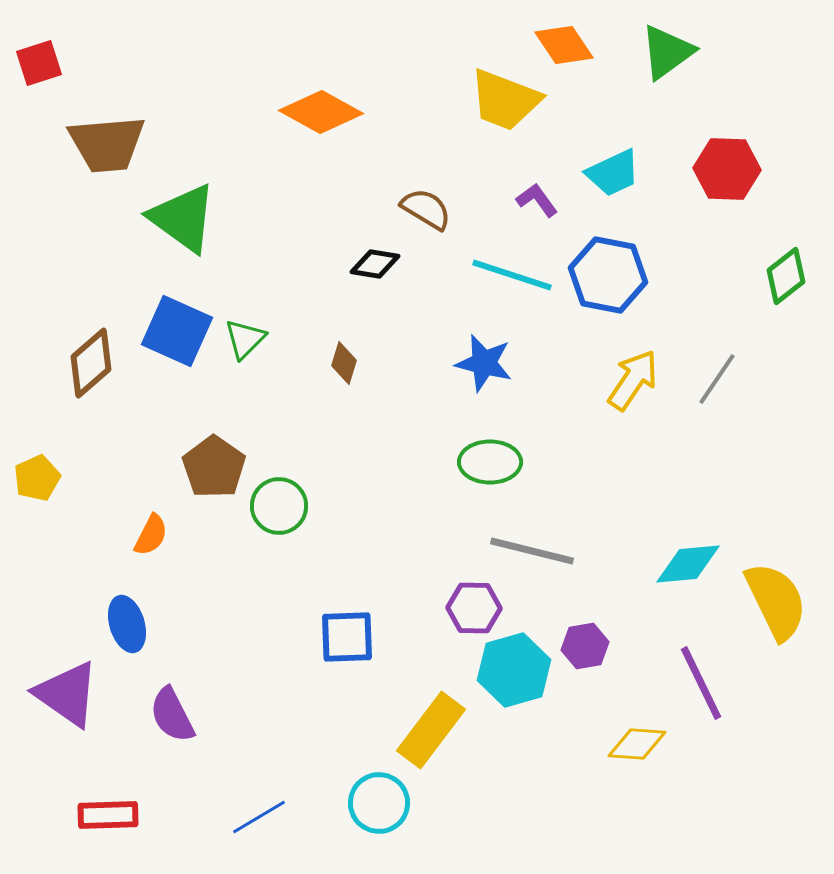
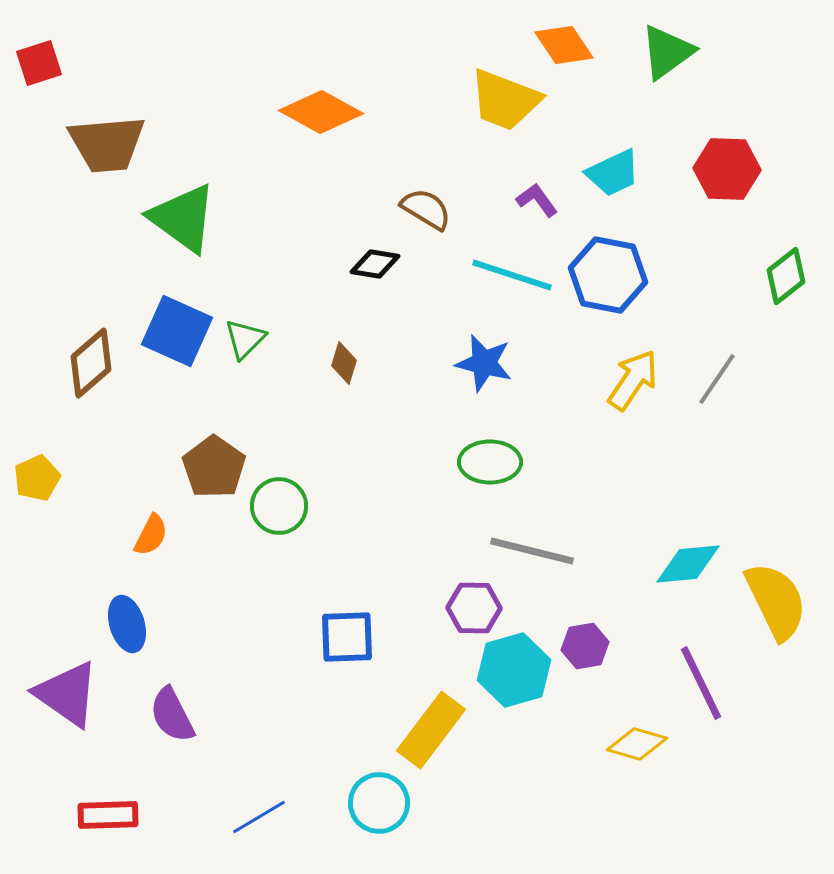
yellow diamond at (637, 744): rotated 12 degrees clockwise
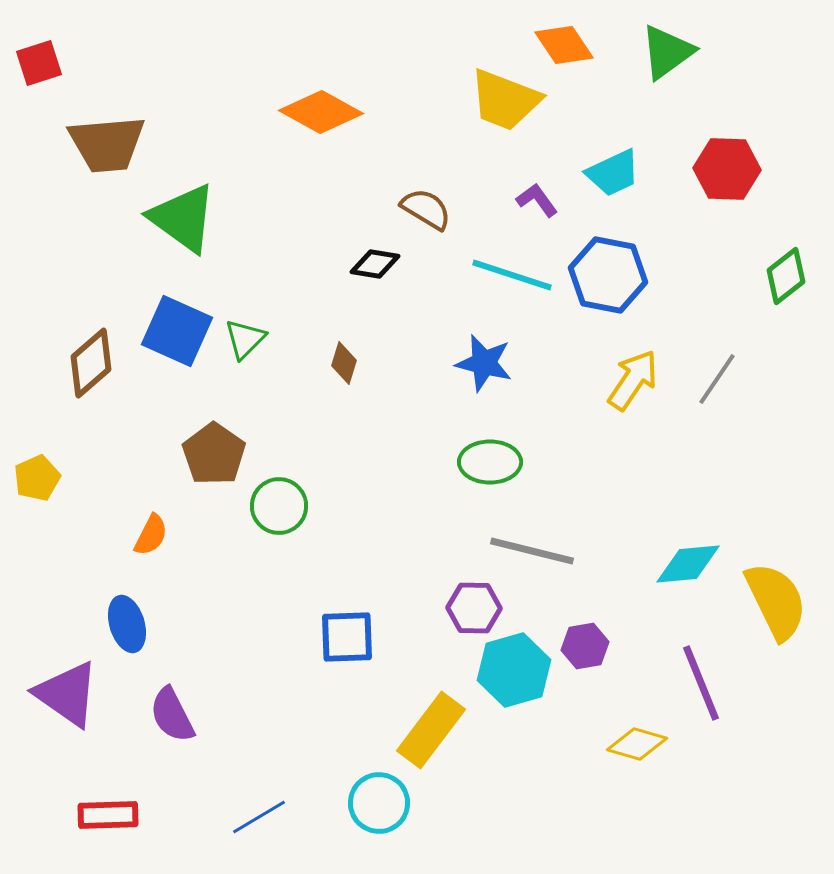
brown pentagon at (214, 467): moved 13 px up
purple line at (701, 683): rotated 4 degrees clockwise
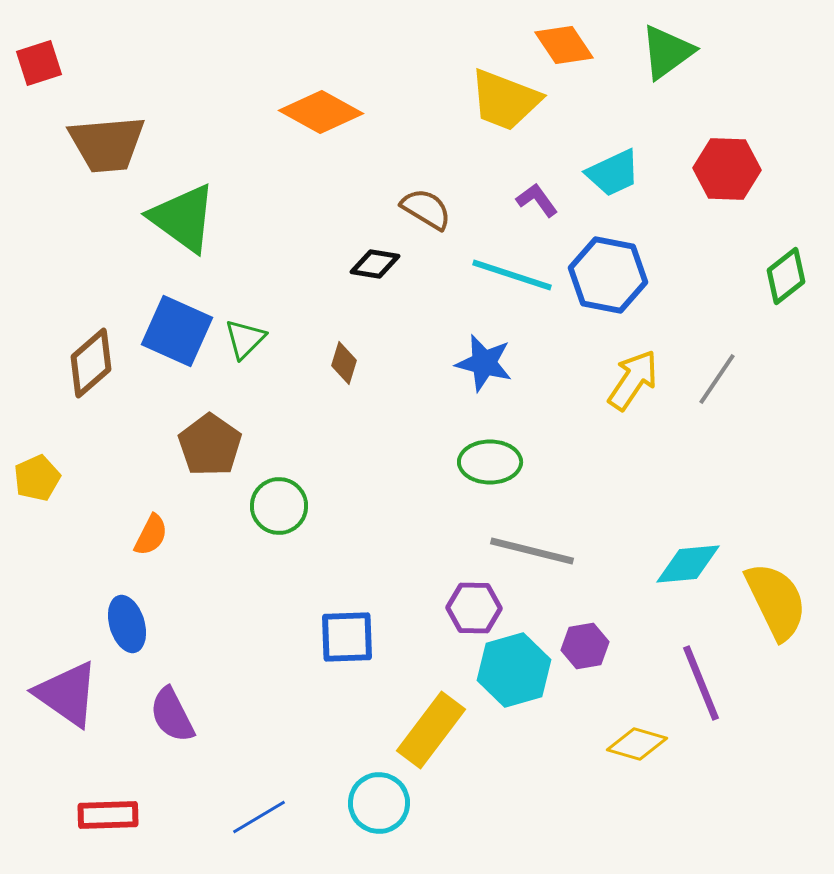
brown pentagon at (214, 454): moved 4 px left, 9 px up
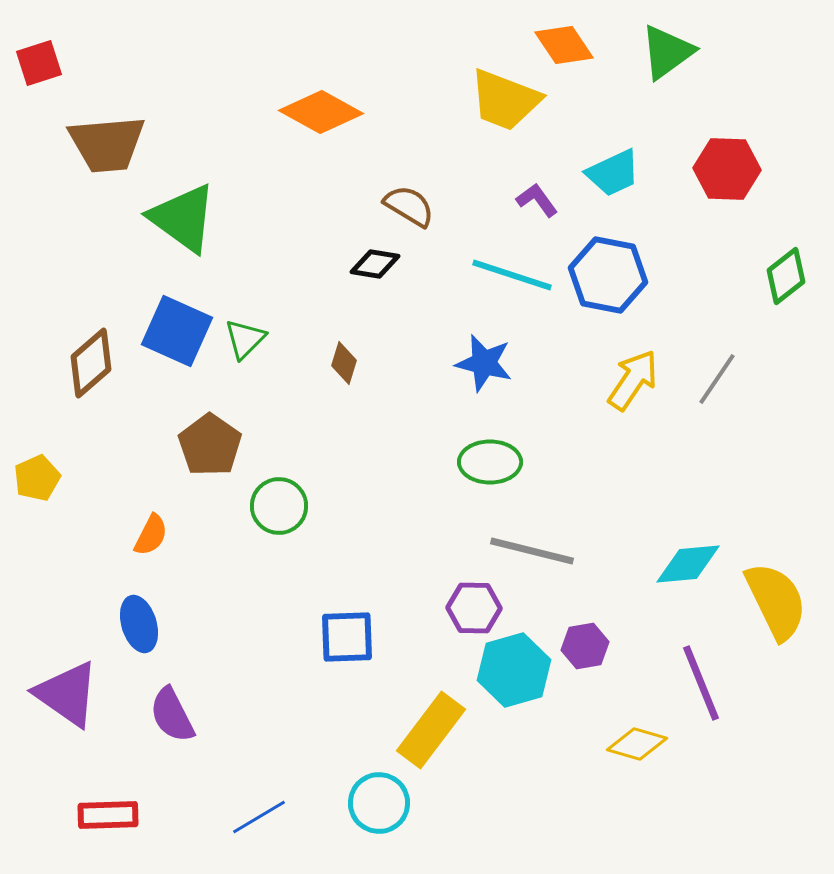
brown semicircle at (426, 209): moved 17 px left, 3 px up
blue ellipse at (127, 624): moved 12 px right
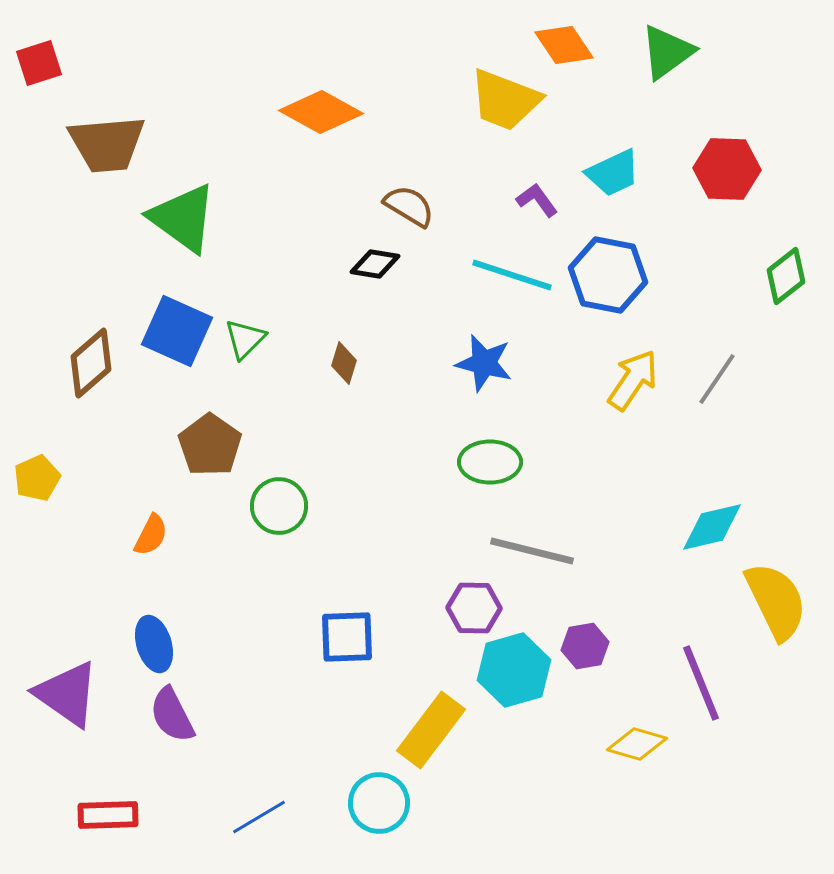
cyan diamond at (688, 564): moved 24 px right, 37 px up; rotated 8 degrees counterclockwise
blue ellipse at (139, 624): moved 15 px right, 20 px down
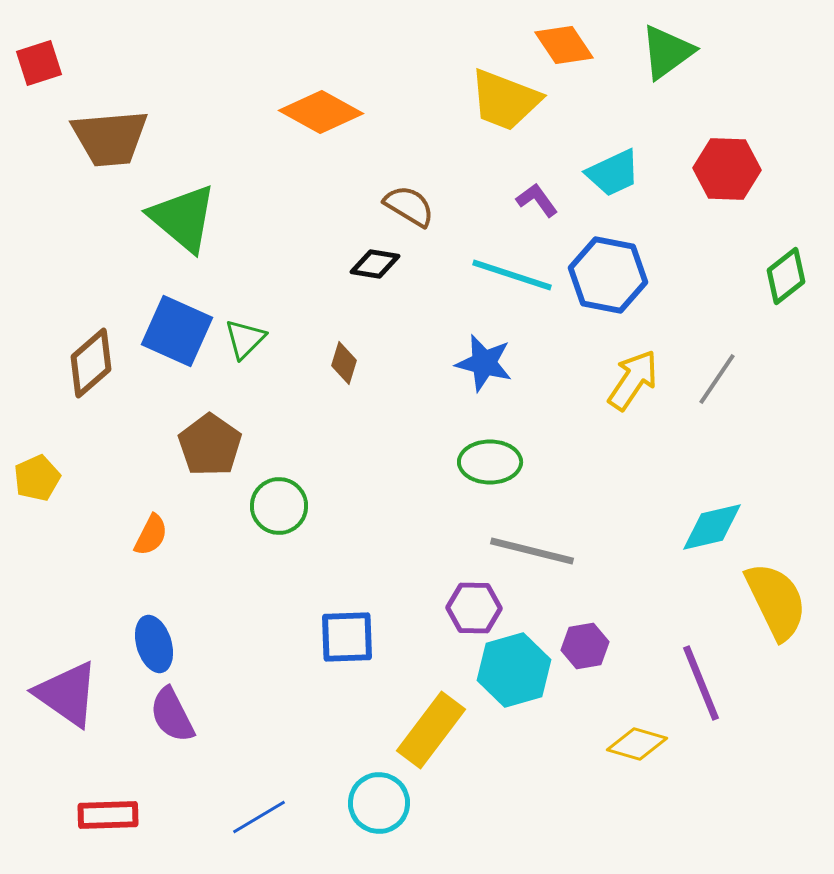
brown trapezoid at (107, 144): moved 3 px right, 6 px up
green triangle at (183, 218): rotated 4 degrees clockwise
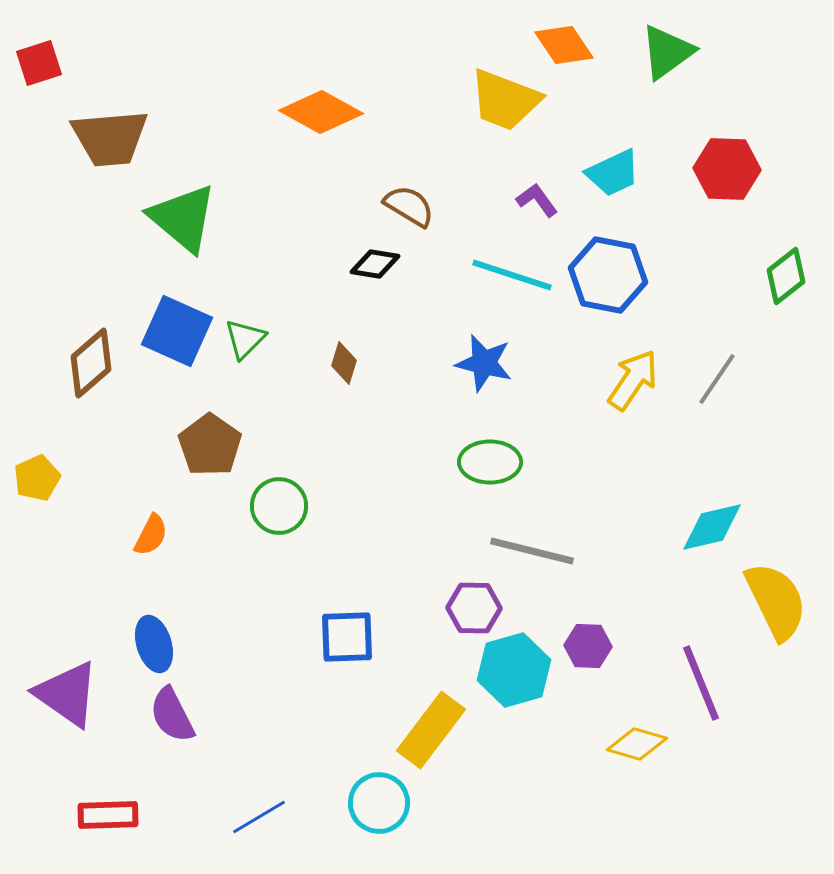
purple hexagon at (585, 646): moved 3 px right; rotated 12 degrees clockwise
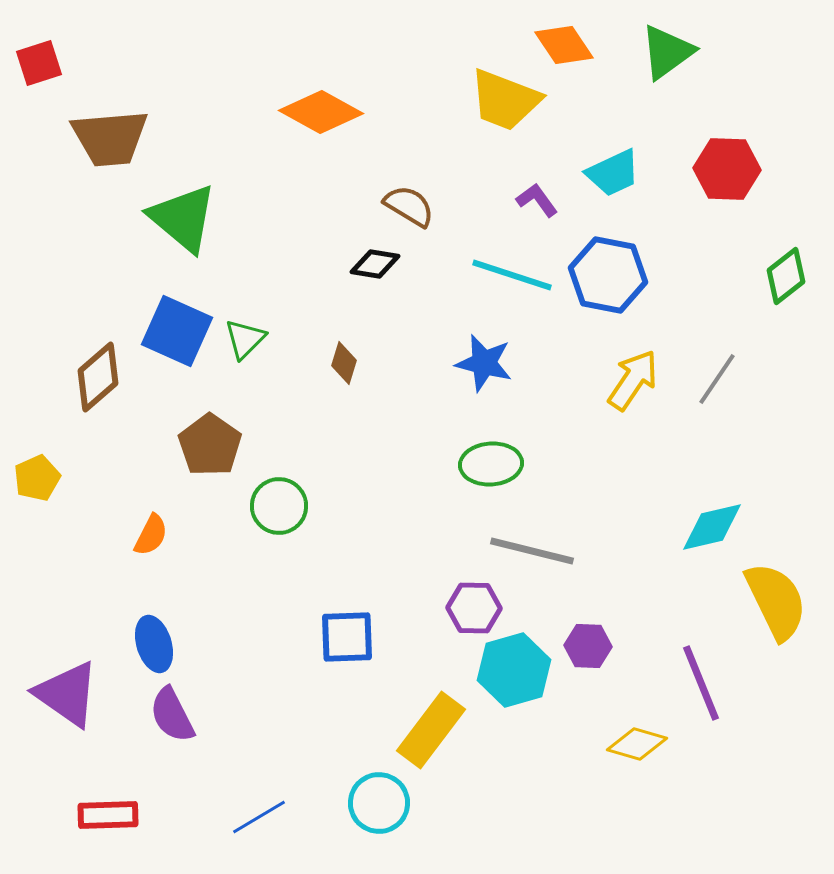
brown diamond at (91, 363): moved 7 px right, 14 px down
green ellipse at (490, 462): moved 1 px right, 2 px down; rotated 4 degrees counterclockwise
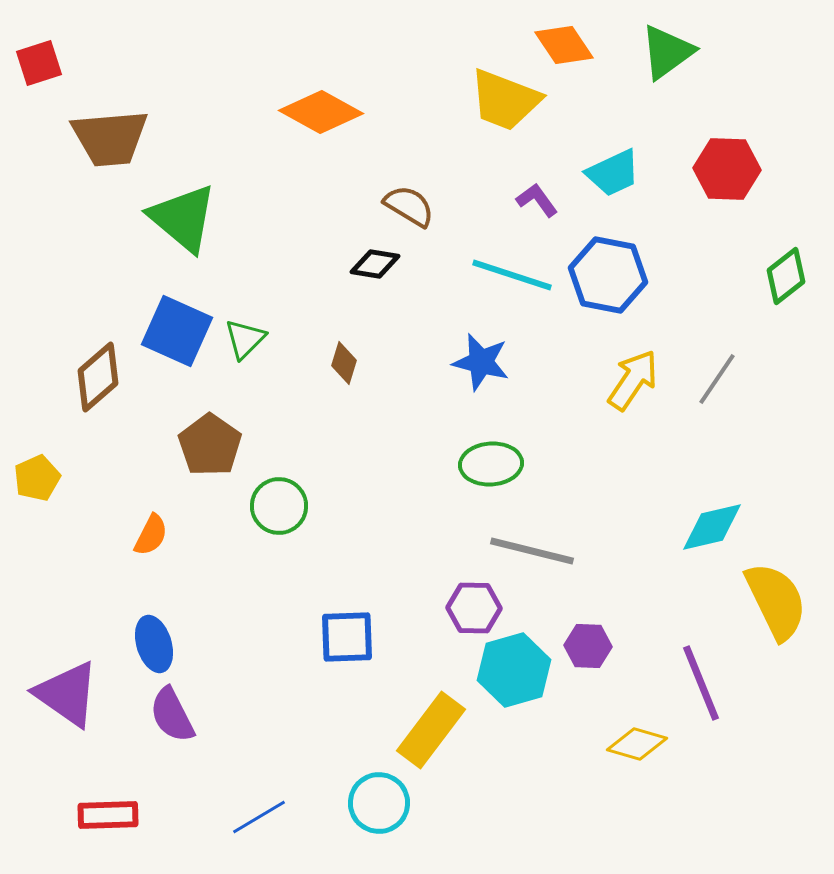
blue star at (484, 363): moved 3 px left, 1 px up
